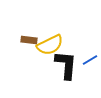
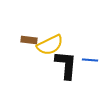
blue line: rotated 35 degrees clockwise
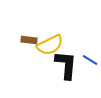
blue line: rotated 28 degrees clockwise
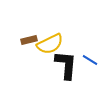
brown rectangle: rotated 21 degrees counterclockwise
yellow semicircle: moved 1 px up
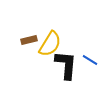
yellow semicircle: rotated 32 degrees counterclockwise
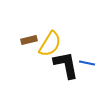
blue line: moved 3 px left, 3 px down; rotated 21 degrees counterclockwise
black L-shape: rotated 16 degrees counterclockwise
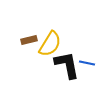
black L-shape: moved 1 px right
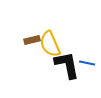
brown rectangle: moved 3 px right
yellow semicircle: rotated 124 degrees clockwise
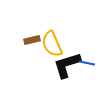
yellow semicircle: moved 2 px right
black L-shape: rotated 96 degrees counterclockwise
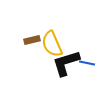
black L-shape: moved 1 px left, 2 px up
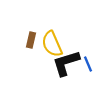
brown rectangle: moved 1 px left; rotated 63 degrees counterclockwise
blue line: moved 1 px right, 1 px down; rotated 56 degrees clockwise
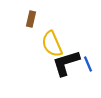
brown rectangle: moved 21 px up
